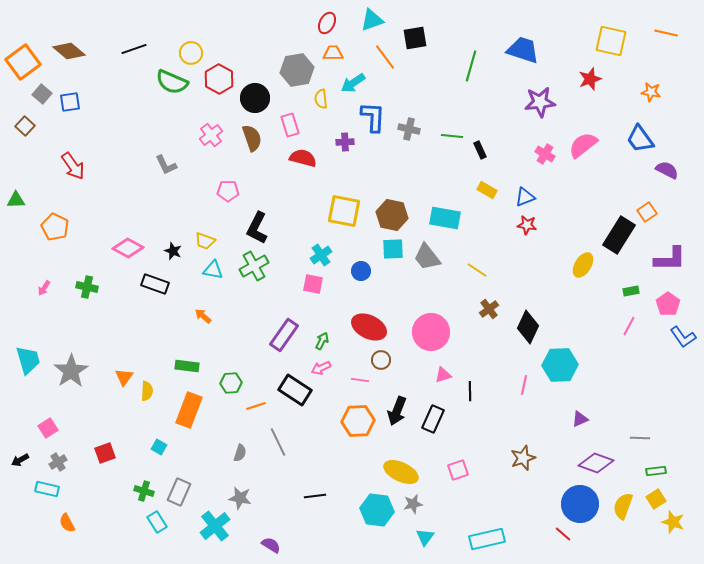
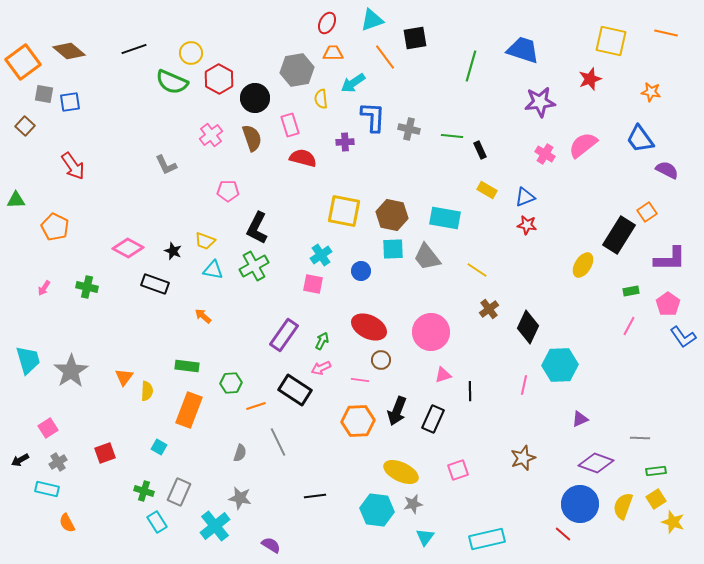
gray square at (42, 94): moved 2 px right; rotated 30 degrees counterclockwise
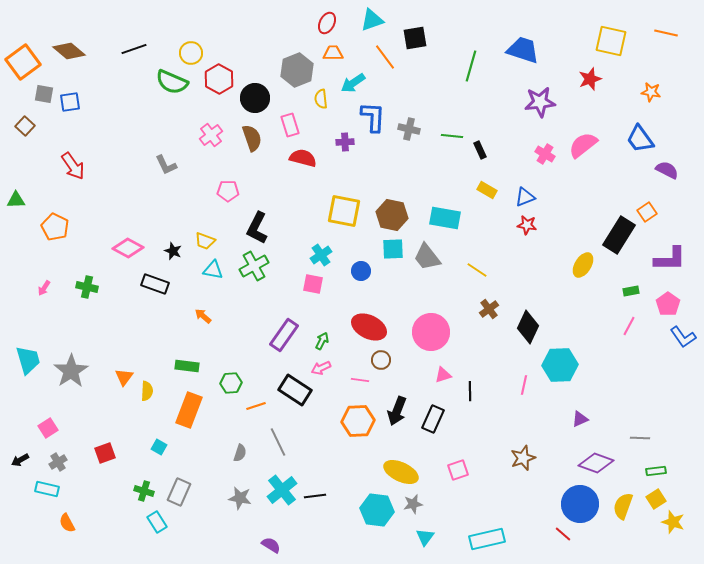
gray hexagon at (297, 70): rotated 12 degrees counterclockwise
cyan cross at (215, 526): moved 67 px right, 36 px up
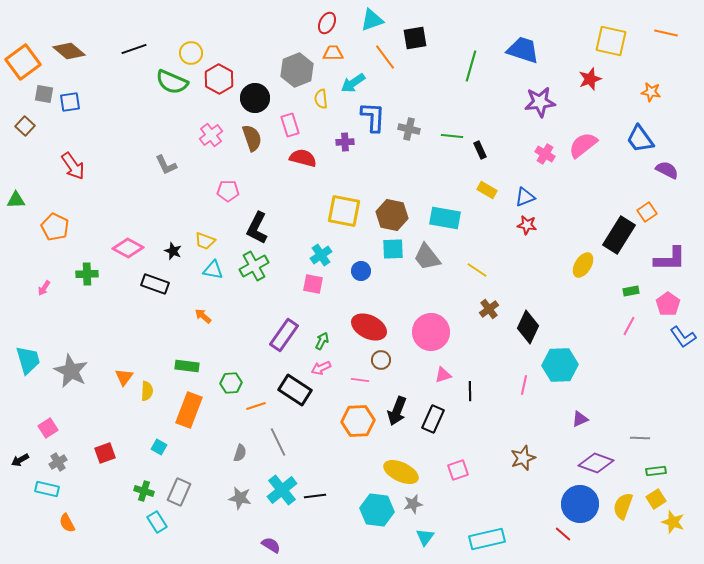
green cross at (87, 287): moved 13 px up; rotated 15 degrees counterclockwise
gray star at (71, 371): rotated 12 degrees counterclockwise
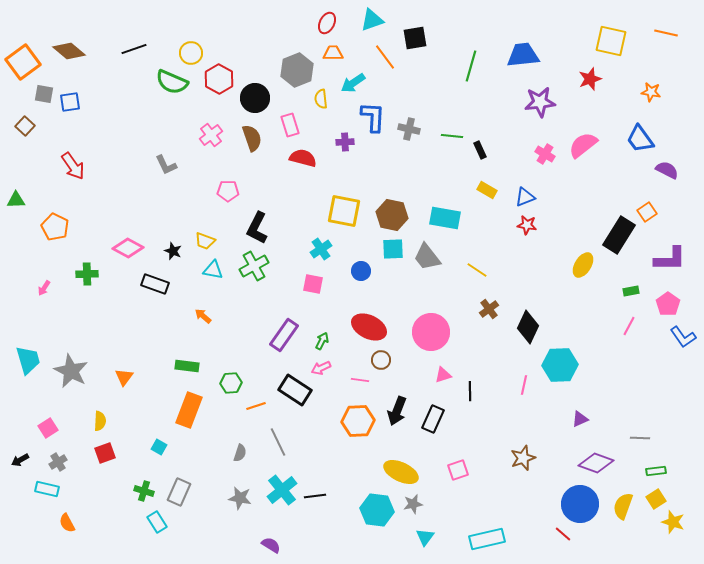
blue trapezoid at (523, 50): moved 5 px down; rotated 24 degrees counterclockwise
cyan cross at (321, 255): moved 6 px up
yellow semicircle at (147, 391): moved 47 px left, 30 px down
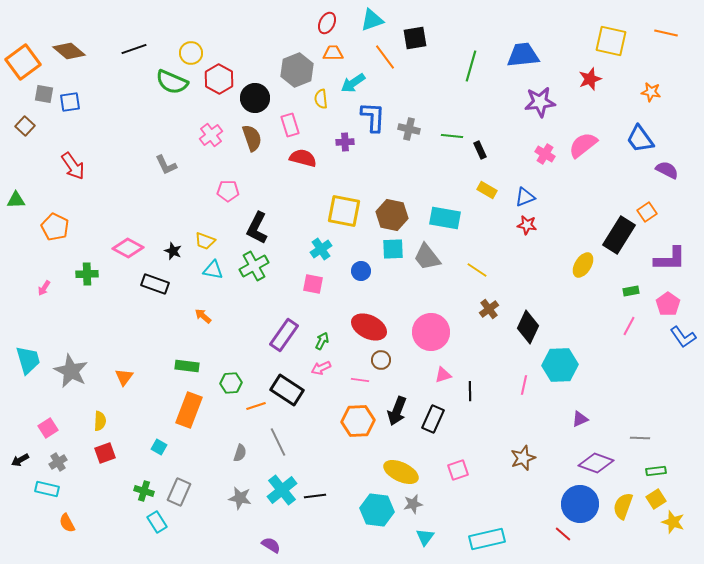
black rectangle at (295, 390): moved 8 px left
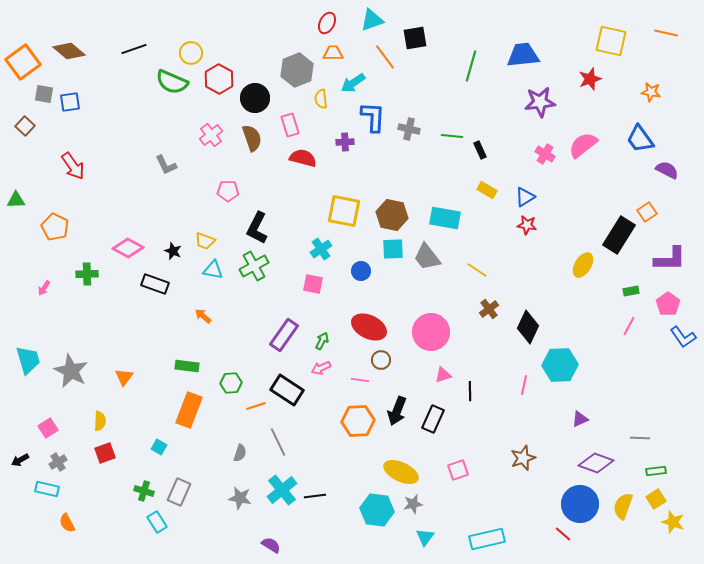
blue triangle at (525, 197): rotated 10 degrees counterclockwise
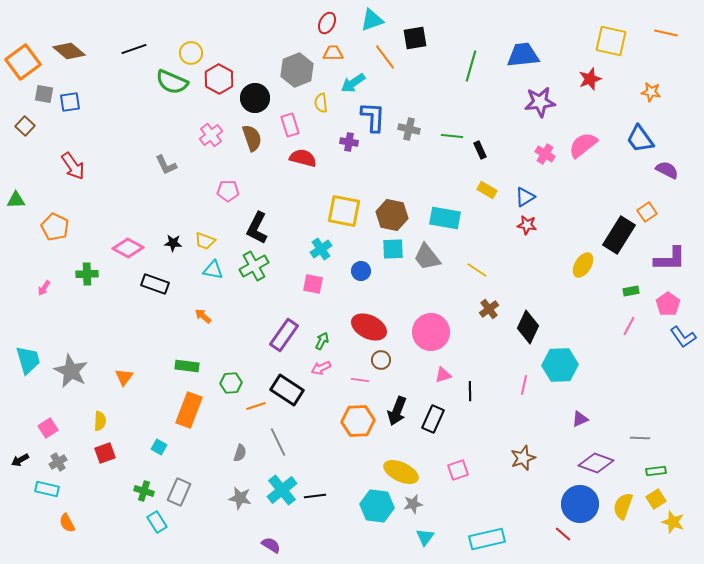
yellow semicircle at (321, 99): moved 4 px down
purple cross at (345, 142): moved 4 px right; rotated 12 degrees clockwise
black star at (173, 251): moved 8 px up; rotated 18 degrees counterclockwise
cyan hexagon at (377, 510): moved 4 px up
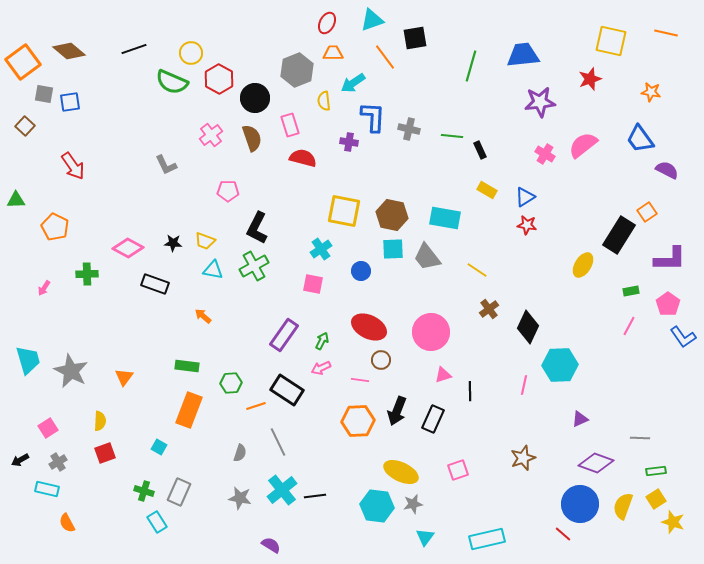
yellow semicircle at (321, 103): moved 3 px right, 2 px up
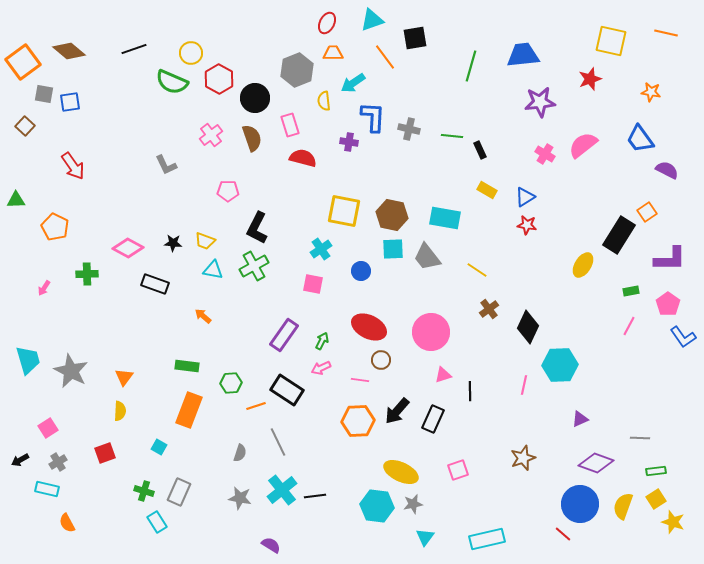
black arrow at (397, 411): rotated 20 degrees clockwise
yellow semicircle at (100, 421): moved 20 px right, 10 px up
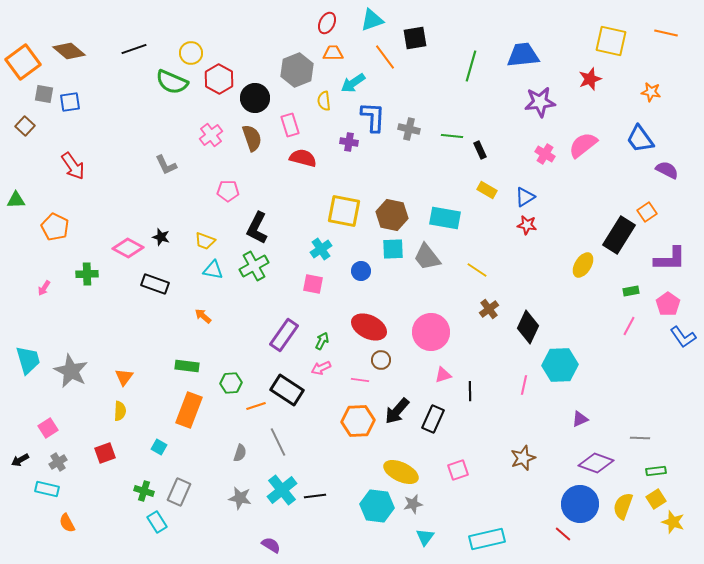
black star at (173, 243): moved 12 px left, 6 px up; rotated 12 degrees clockwise
